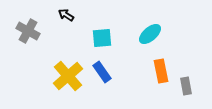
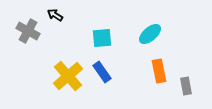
black arrow: moved 11 px left
orange rectangle: moved 2 px left
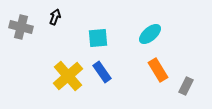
black arrow: moved 2 px down; rotated 77 degrees clockwise
gray cross: moved 7 px left, 4 px up; rotated 15 degrees counterclockwise
cyan square: moved 4 px left
orange rectangle: moved 1 px left, 1 px up; rotated 20 degrees counterclockwise
gray rectangle: rotated 36 degrees clockwise
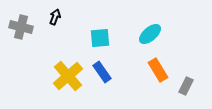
cyan square: moved 2 px right
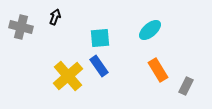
cyan ellipse: moved 4 px up
blue rectangle: moved 3 px left, 6 px up
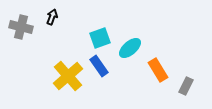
black arrow: moved 3 px left
cyan ellipse: moved 20 px left, 18 px down
cyan square: rotated 15 degrees counterclockwise
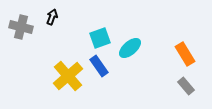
orange rectangle: moved 27 px right, 16 px up
gray rectangle: rotated 66 degrees counterclockwise
